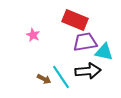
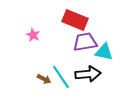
black arrow: moved 3 px down
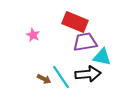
red rectangle: moved 2 px down
cyan triangle: moved 2 px left, 5 px down
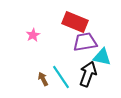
pink star: rotated 16 degrees clockwise
black arrow: rotated 65 degrees counterclockwise
brown arrow: moved 1 px left; rotated 144 degrees counterclockwise
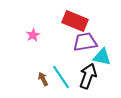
red rectangle: moved 1 px up
black arrow: moved 2 px down
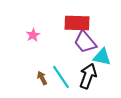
red rectangle: moved 2 px right, 2 px down; rotated 20 degrees counterclockwise
purple trapezoid: rotated 120 degrees counterclockwise
brown arrow: moved 1 px left, 1 px up
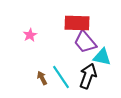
pink star: moved 3 px left
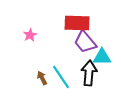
cyan triangle: rotated 12 degrees counterclockwise
black arrow: moved 1 px right, 3 px up; rotated 15 degrees counterclockwise
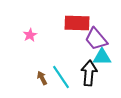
purple trapezoid: moved 11 px right, 3 px up
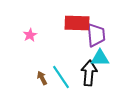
purple trapezoid: moved 4 px up; rotated 145 degrees counterclockwise
cyan triangle: moved 2 px left, 1 px down
